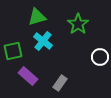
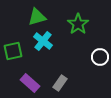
purple rectangle: moved 2 px right, 7 px down
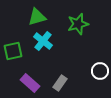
green star: rotated 20 degrees clockwise
white circle: moved 14 px down
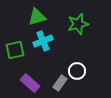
cyan cross: rotated 30 degrees clockwise
green square: moved 2 px right, 1 px up
white circle: moved 23 px left
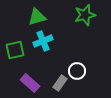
green star: moved 7 px right, 9 px up
